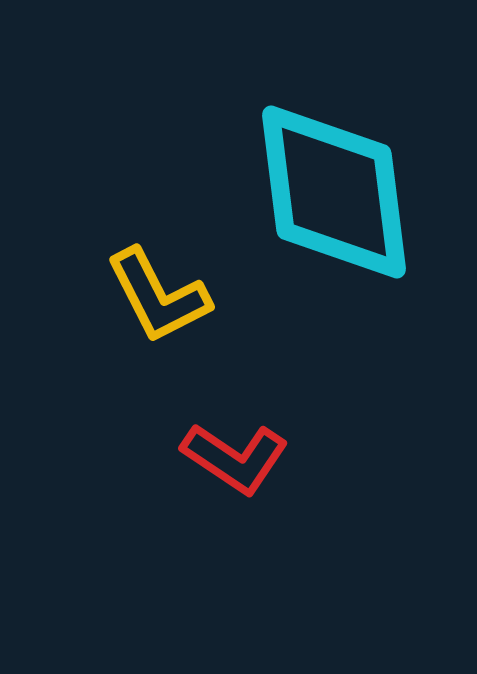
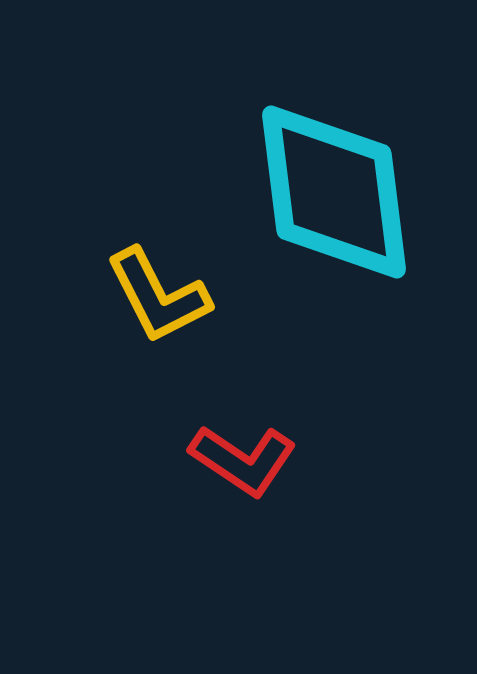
red L-shape: moved 8 px right, 2 px down
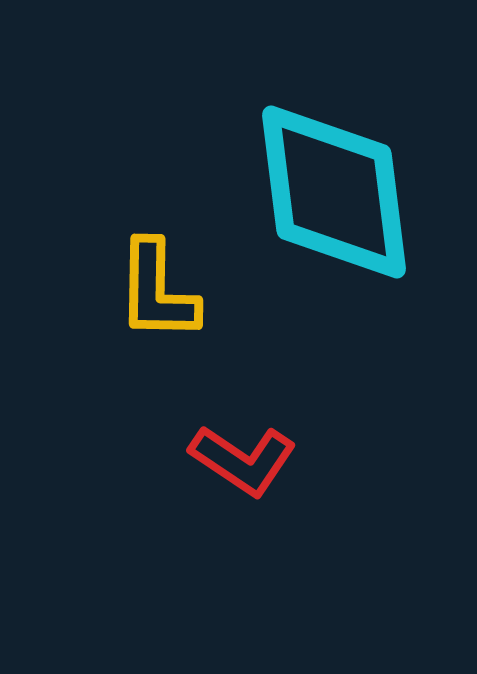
yellow L-shape: moved 1 px left, 5 px up; rotated 28 degrees clockwise
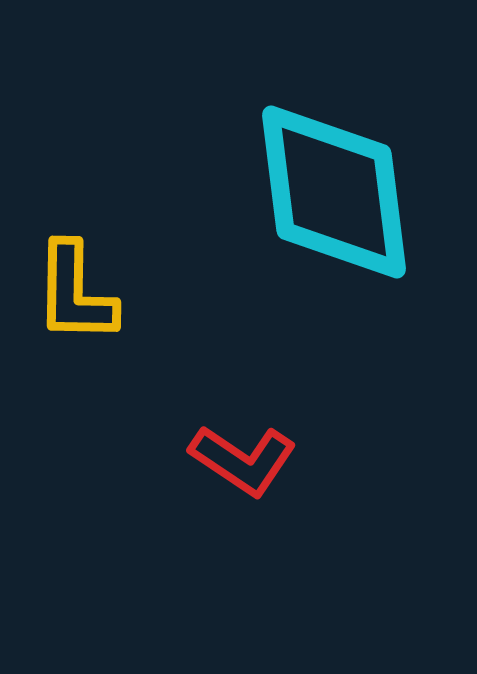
yellow L-shape: moved 82 px left, 2 px down
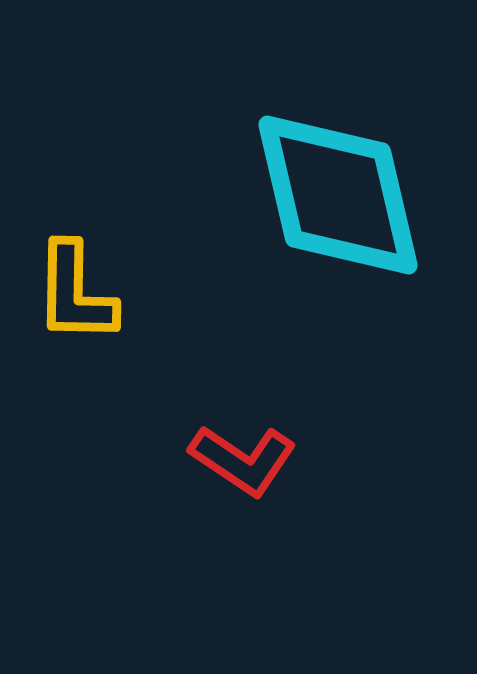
cyan diamond: moved 4 px right, 3 px down; rotated 6 degrees counterclockwise
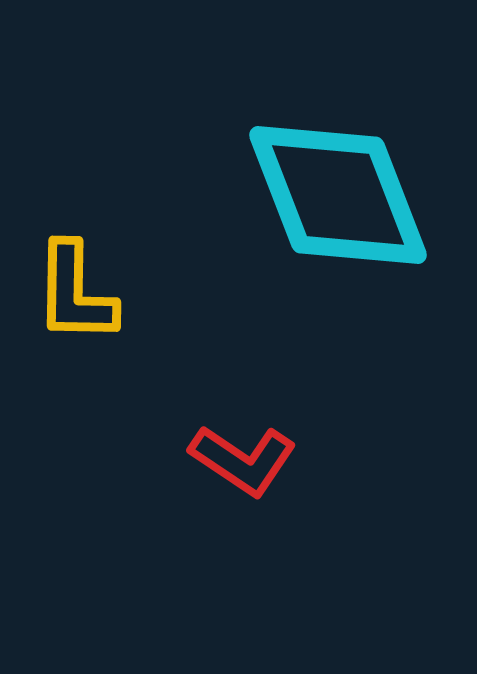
cyan diamond: rotated 8 degrees counterclockwise
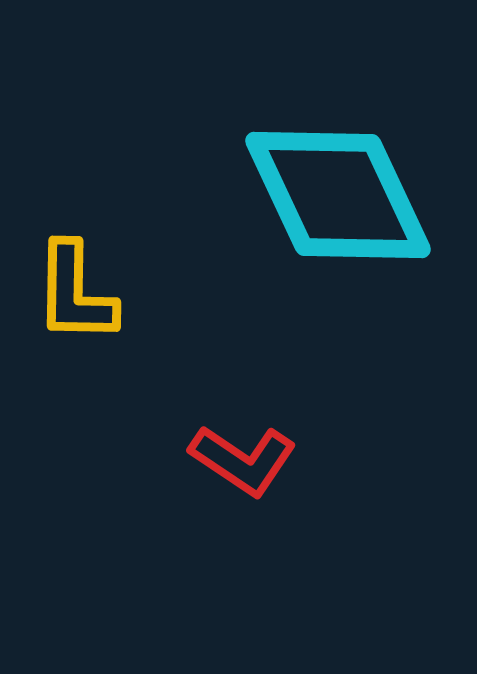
cyan diamond: rotated 4 degrees counterclockwise
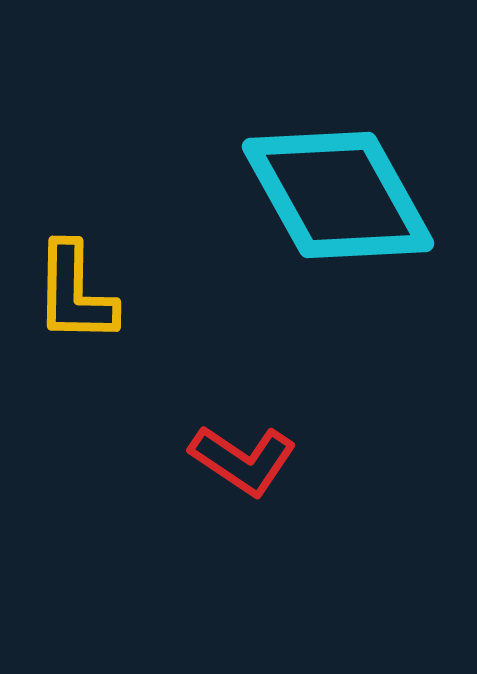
cyan diamond: rotated 4 degrees counterclockwise
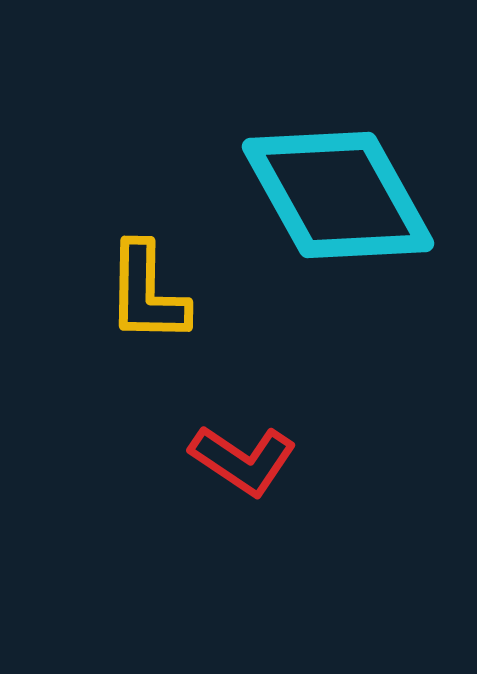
yellow L-shape: moved 72 px right
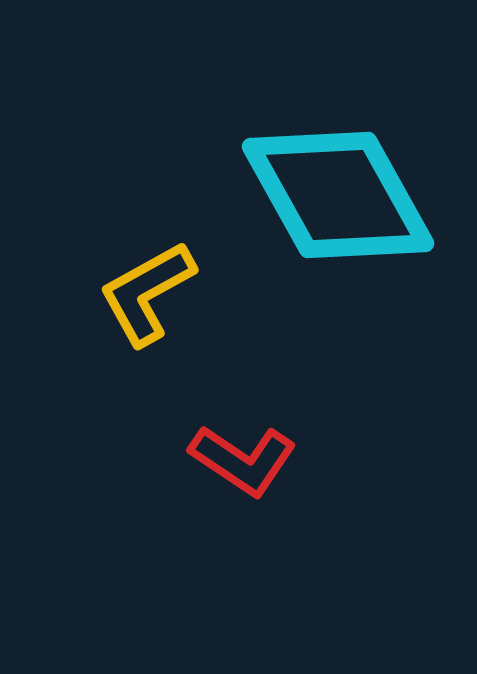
yellow L-shape: rotated 60 degrees clockwise
